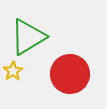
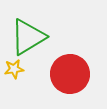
yellow star: moved 1 px right, 2 px up; rotated 24 degrees clockwise
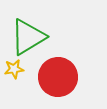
red circle: moved 12 px left, 3 px down
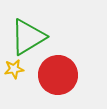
red circle: moved 2 px up
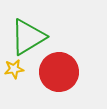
red circle: moved 1 px right, 3 px up
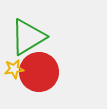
red circle: moved 20 px left
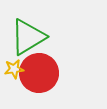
red circle: moved 1 px down
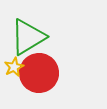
yellow star: moved 2 px up; rotated 18 degrees counterclockwise
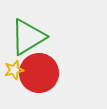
yellow star: moved 3 px down; rotated 12 degrees clockwise
